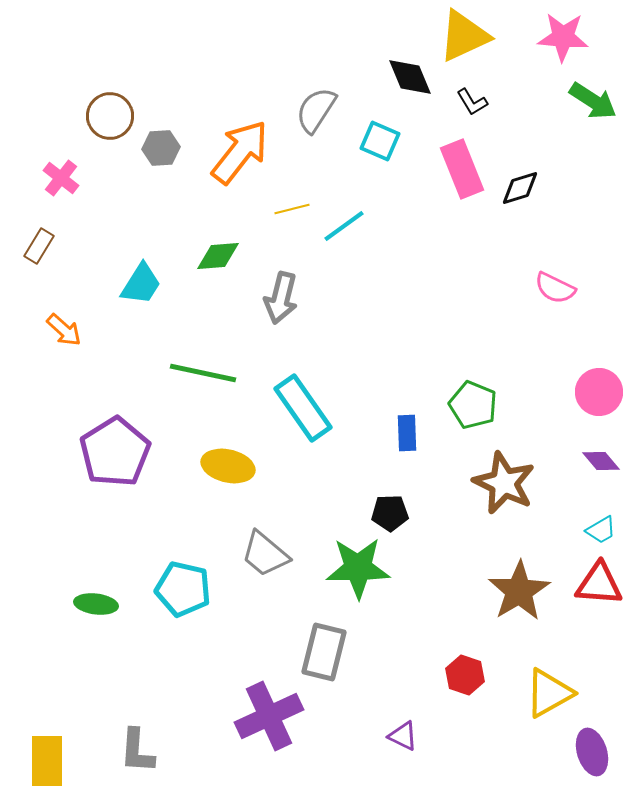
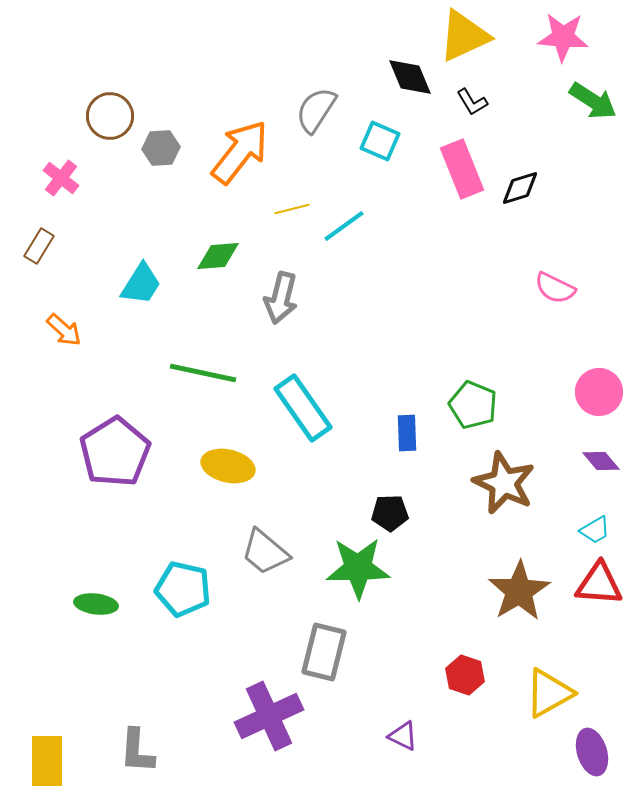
cyan trapezoid at (601, 530): moved 6 px left
gray trapezoid at (265, 554): moved 2 px up
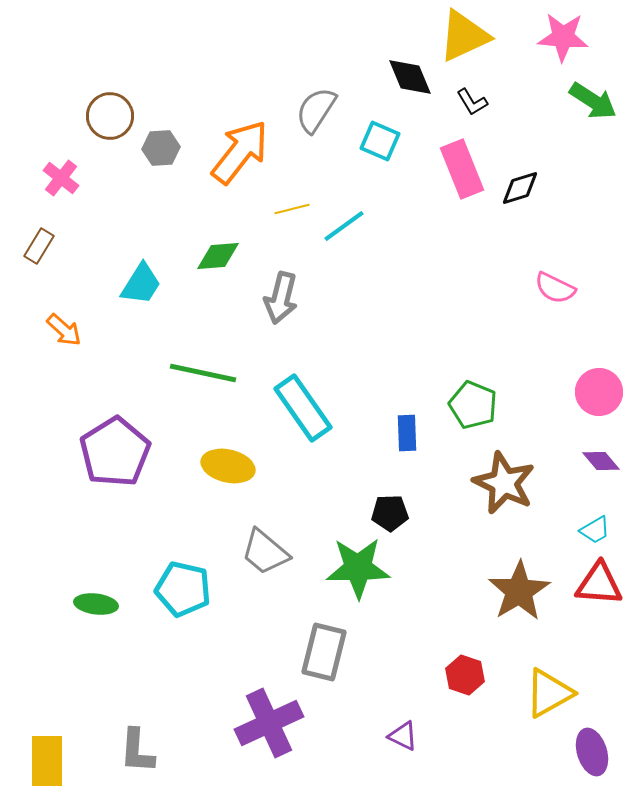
purple cross at (269, 716): moved 7 px down
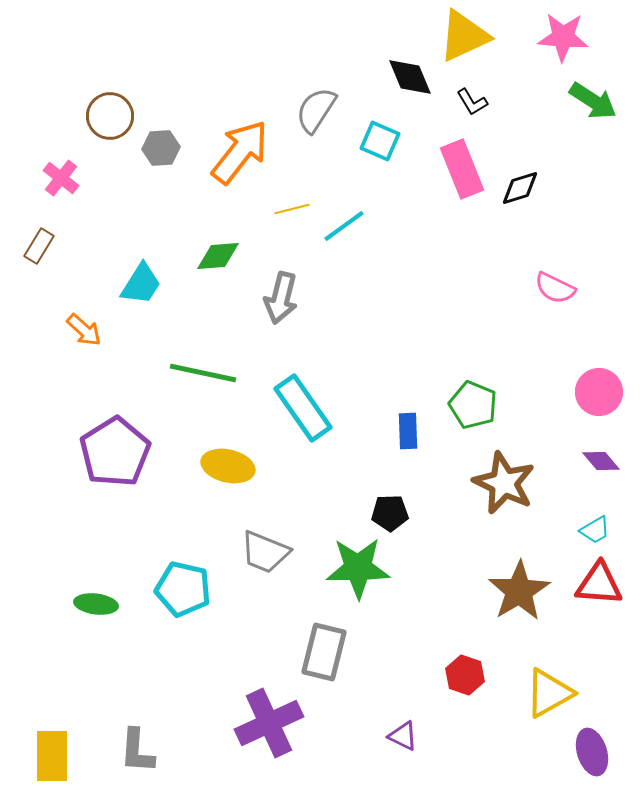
orange arrow at (64, 330): moved 20 px right
blue rectangle at (407, 433): moved 1 px right, 2 px up
gray trapezoid at (265, 552): rotated 18 degrees counterclockwise
yellow rectangle at (47, 761): moved 5 px right, 5 px up
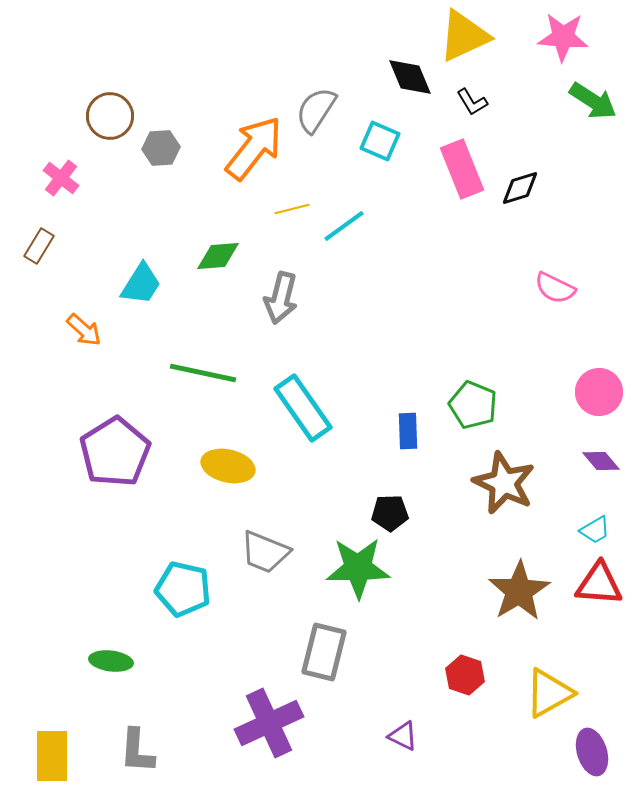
orange arrow at (240, 152): moved 14 px right, 4 px up
green ellipse at (96, 604): moved 15 px right, 57 px down
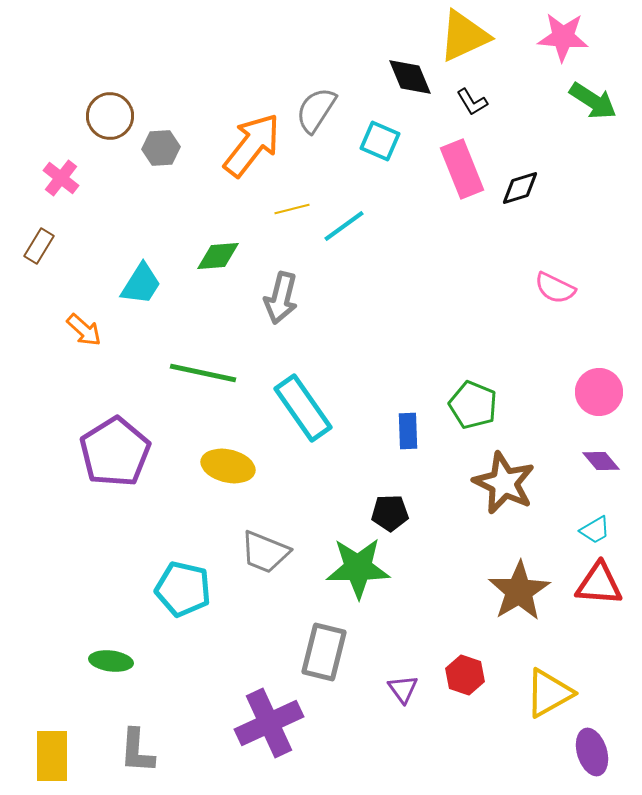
orange arrow at (254, 148): moved 2 px left, 3 px up
purple triangle at (403, 736): moved 47 px up; rotated 28 degrees clockwise
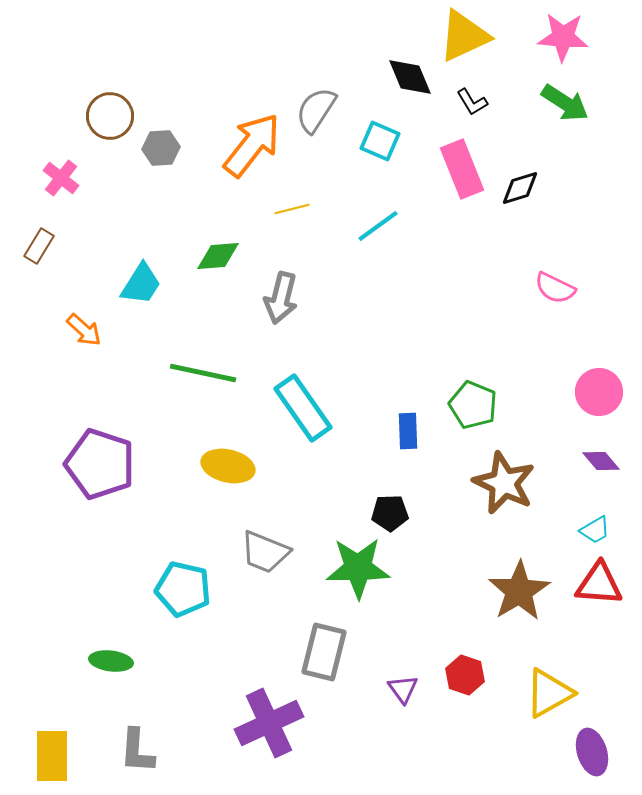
green arrow at (593, 101): moved 28 px left, 2 px down
cyan line at (344, 226): moved 34 px right
purple pentagon at (115, 452): moved 15 px left, 12 px down; rotated 22 degrees counterclockwise
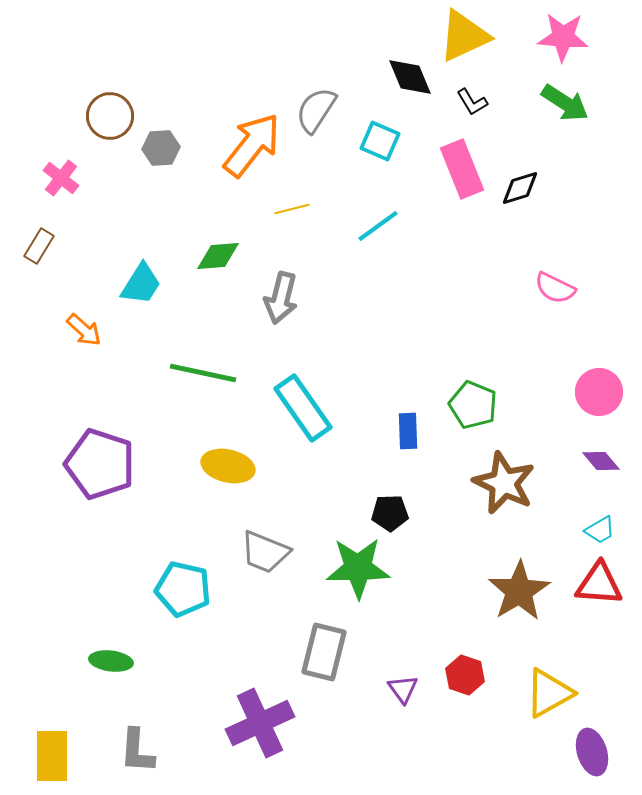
cyan trapezoid at (595, 530): moved 5 px right
purple cross at (269, 723): moved 9 px left
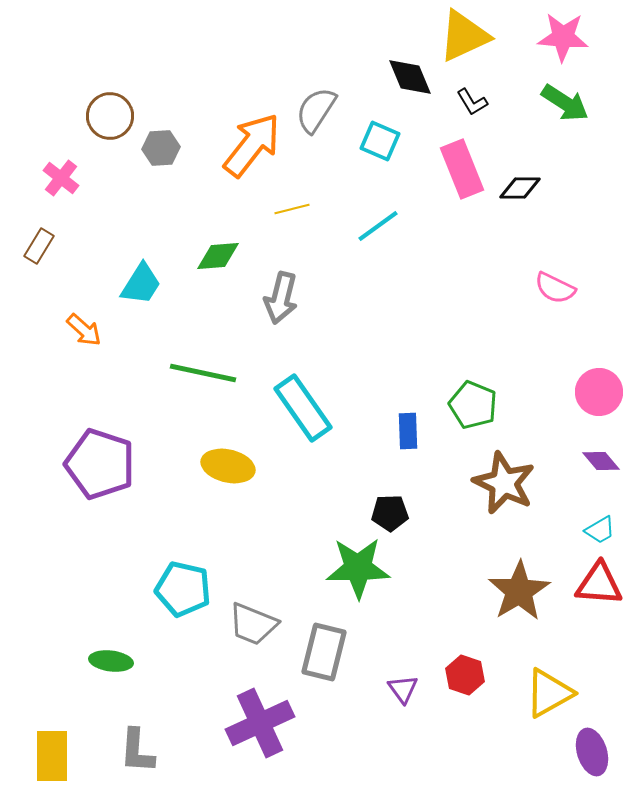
black diamond at (520, 188): rotated 18 degrees clockwise
gray trapezoid at (265, 552): moved 12 px left, 72 px down
